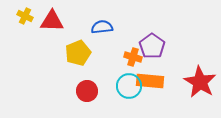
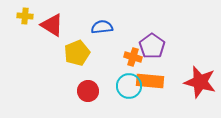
yellow cross: rotated 21 degrees counterclockwise
red triangle: moved 4 px down; rotated 30 degrees clockwise
yellow pentagon: moved 1 px left
red star: rotated 16 degrees counterclockwise
red circle: moved 1 px right
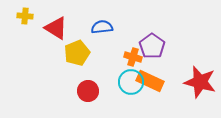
red triangle: moved 4 px right, 3 px down
orange rectangle: rotated 20 degrees clockwise
cyan circle: moved 2 px right, 4 px up
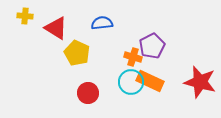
blue semicircle: moved 4 px up
purple pentagon: rotated 10 degrees clockwise
yellow pentagon: rotated 25 degrees counterclockwise
red circle: moved 2 px down
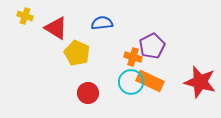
yellow cross: rotated 14 degrees clockwise
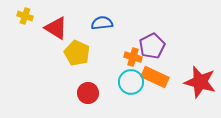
orange rectangle: moved 5 px right, 4 px up
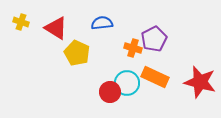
yellow cross: moved 4 px left, 6 px down
purple pentagon: moved 2 px right, 7 px up
orange cross: moved 9 px up
cyan circle: moved 4 px left, 1 px down
red circle: moved 22 px right, 1 px up
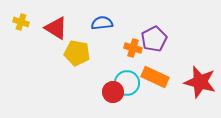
yellow pentagon: rotated 15 degrees counterclockwise
red circle: moved 3 px right
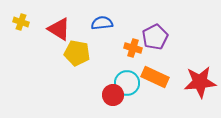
red triangle: moved 3 px right, 1 px down
purple pentagon: moved 1 px right, 2 px up
red star: rotated 20 degrees counterclockwise
red circle: moved 3 px down
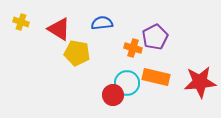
orange rectangle: moved 1 px right; rotated 12 degrees counterclockwise
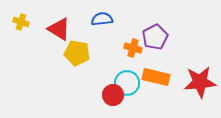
blue semicircle: moved 4 px up
